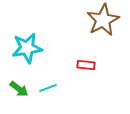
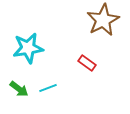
cyan star: moved 1 px right
red rectangle: moved 1 px right, 2 px up; rotated 30 degrees clockwise
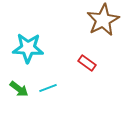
cyan star: rotated 12 degrees clockwise
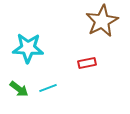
brown star: moved 1 px left, 1 px down
red rectangle: rotated 48 degrees counterclockwise
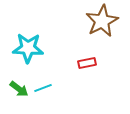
cyan line: moved 5 px left
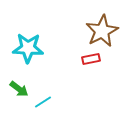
brown star: moved 10 px down
red rectangle: moved 4 px right, 4 px up
cyan line: moved 14 px down; rotated 12 degrees counterclockwise
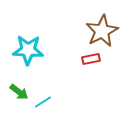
cyan star: moved 2 px down
green arrow: moved 3 px down
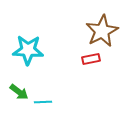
cyan line: rotated 30 degrees clockwise
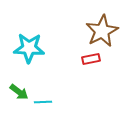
cyan star: moved 1 px right, 2 px up
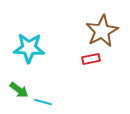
green arrow: moved 2 px up
cyan line: rotated 18 degrees clockwise
